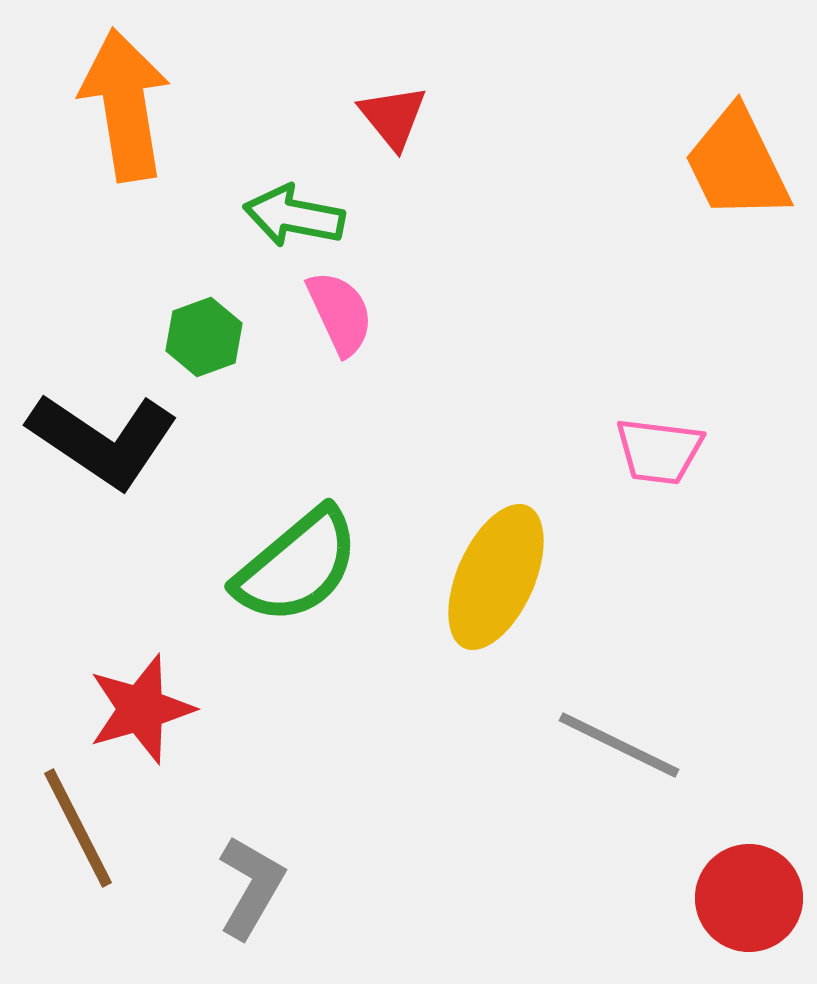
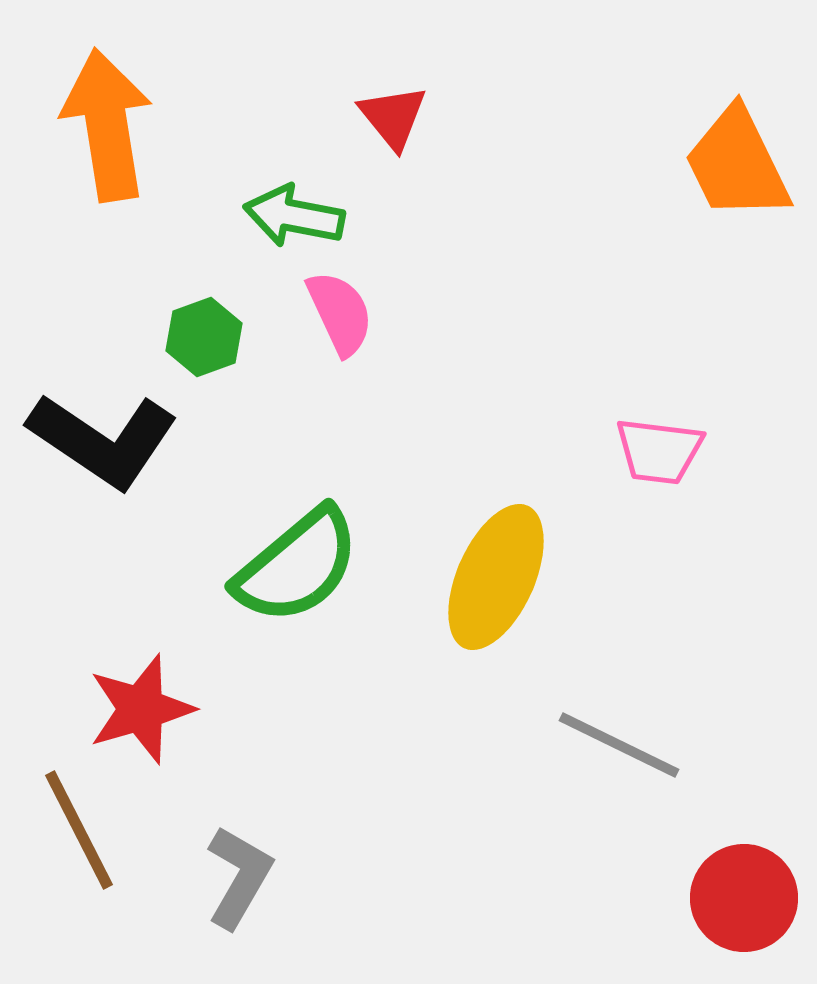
orange arrow: moved 18 px left, 20 px down
brown line: moved 1 px right, 2 px down
gray L-shape: moved 12 px left, 10 px up
red circle: moved 5 px left
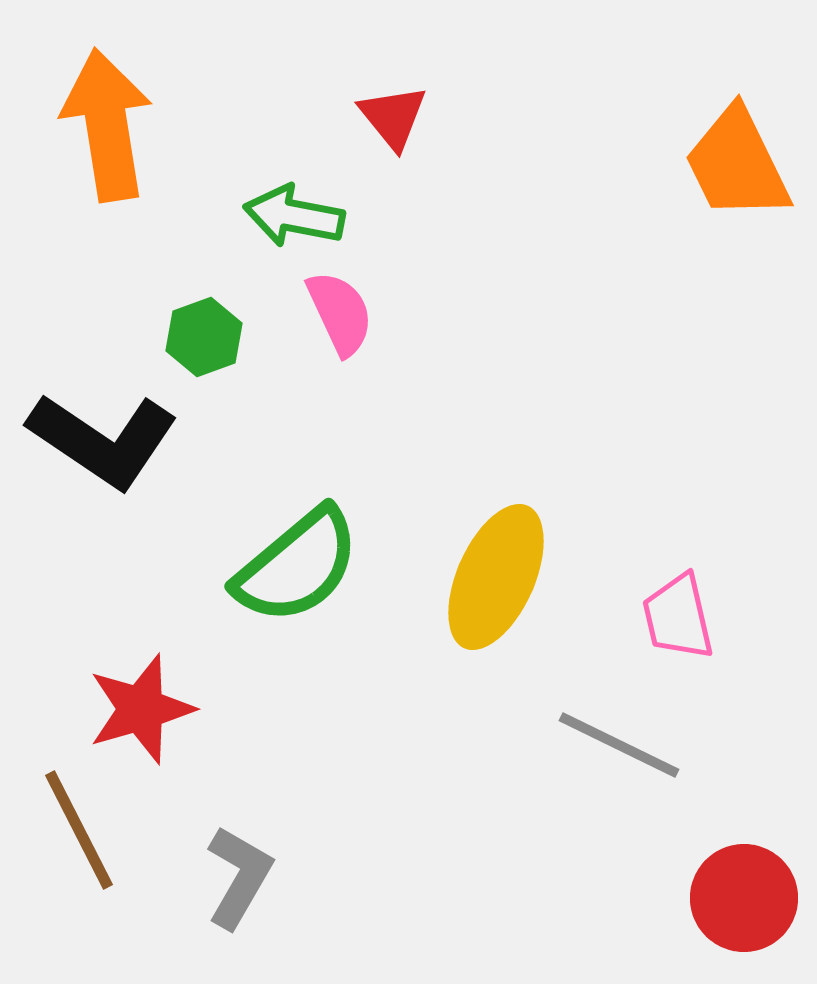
pink trapezoid: moved 19 px right, 166 px down; rotated 70 degrees clockwise
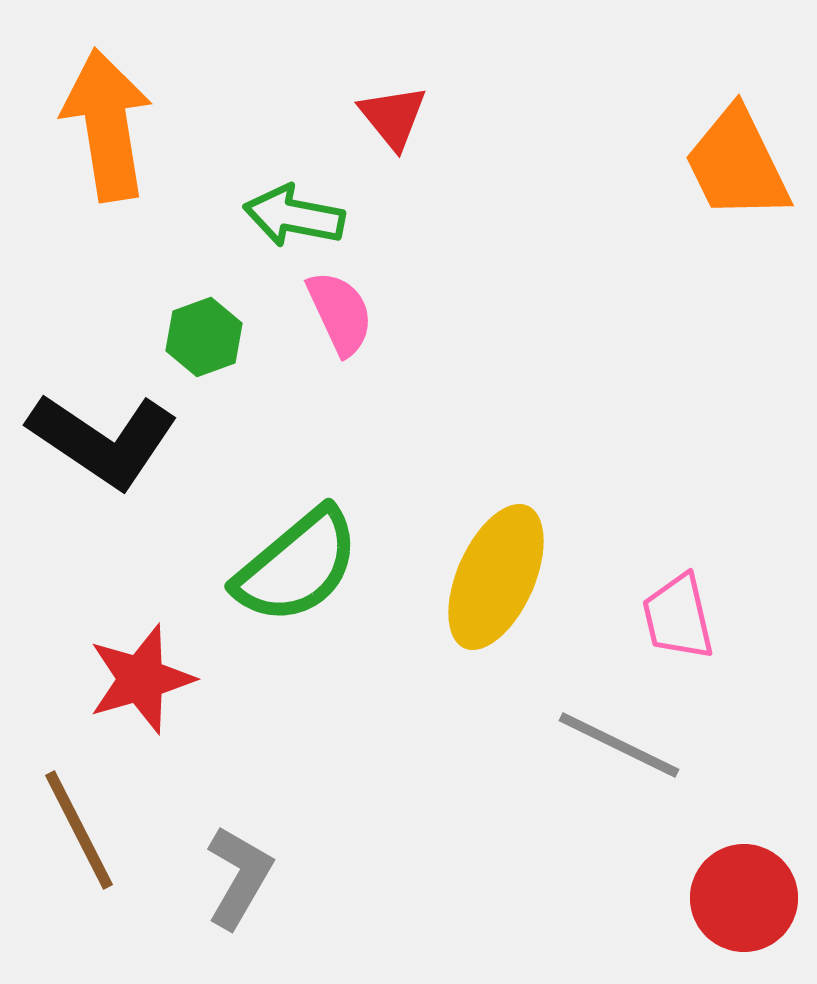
red star: moved 30 px up
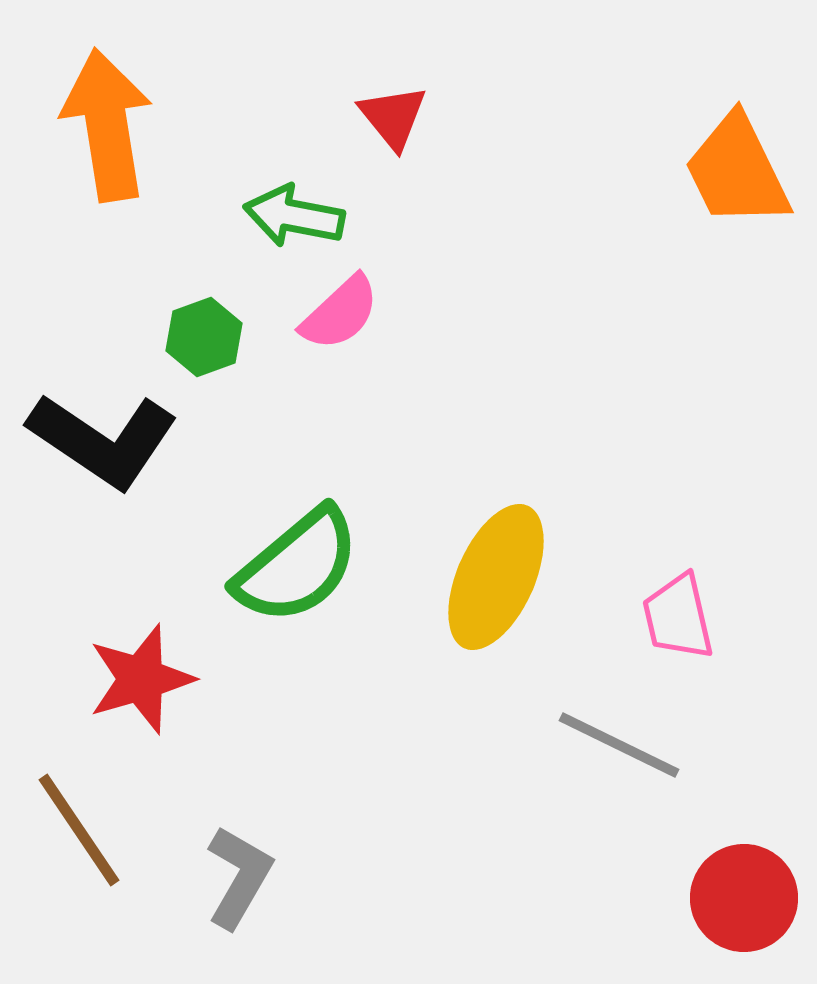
orange trapezoid: moved 7 px down
pink semicircle: rotated 72 degrees clockwise
brown line: rotated 7 degrees counterclockwise
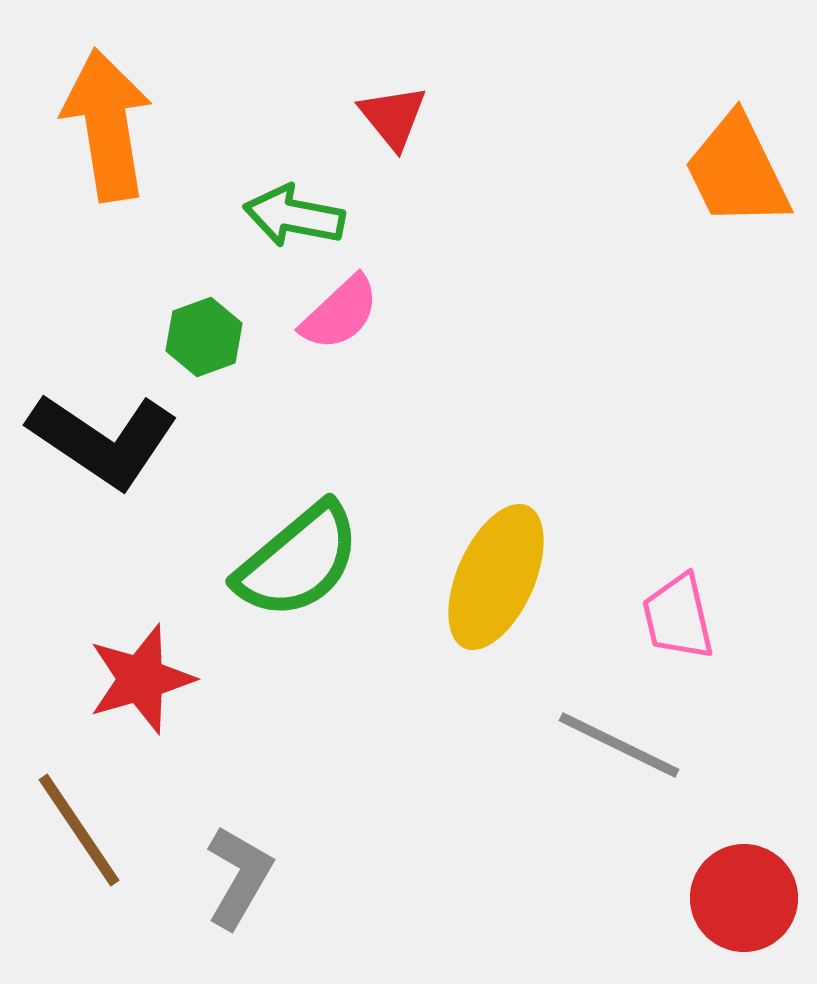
green semicircle: moved 1 px right, 5 px up
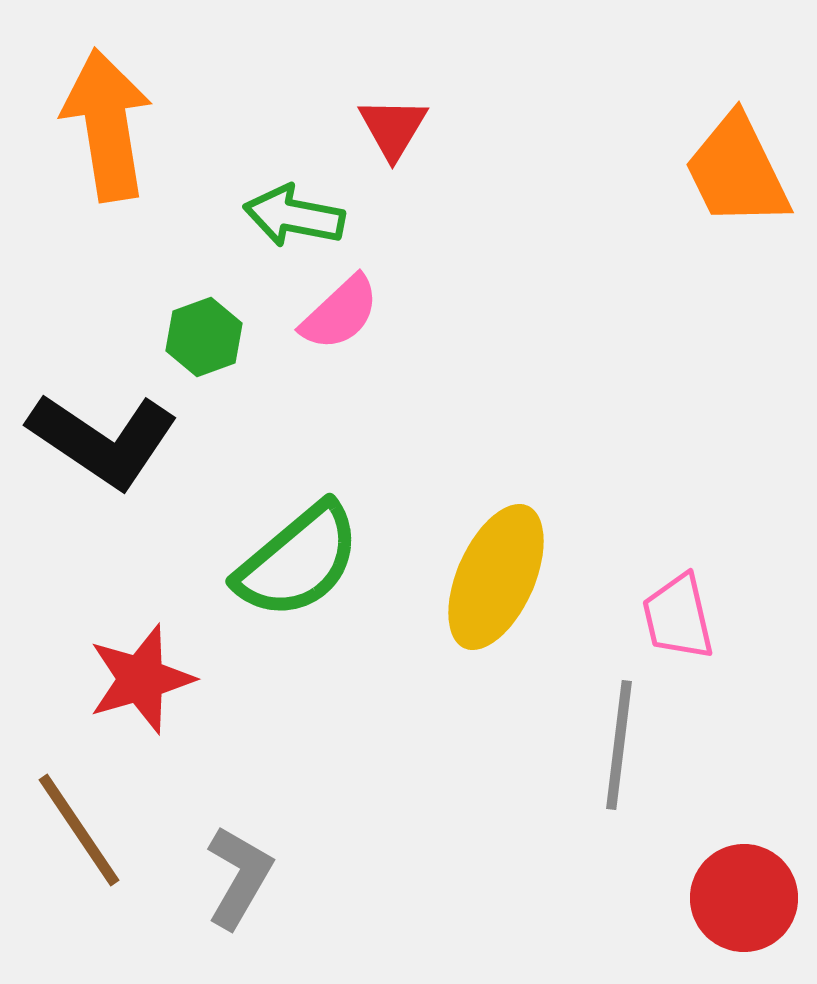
red triangle: moved 11 px down; rotated 10 degrees clockwise
gray line: rotated 71 degrees clockwise
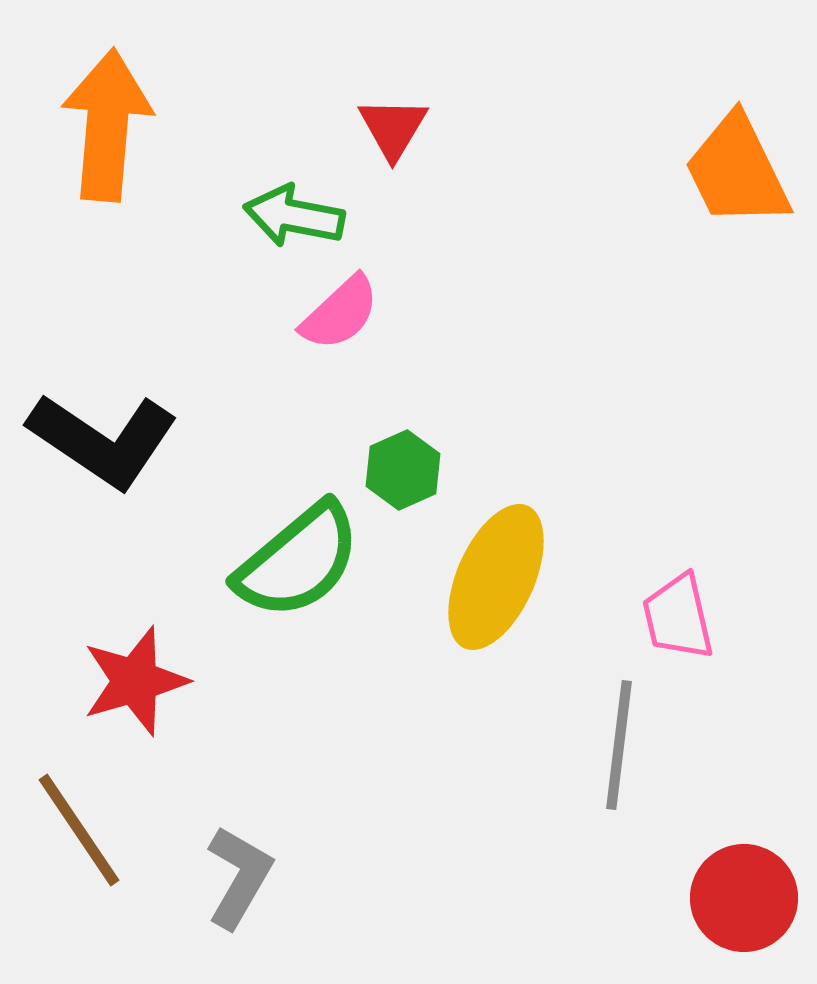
orange arrow: rotated 14 degrees clockwise
green hexagon: moved 199 px right, 133 px down; rotated 4 degrees counterclockwise
red star: moved 6 px left, 2 px down
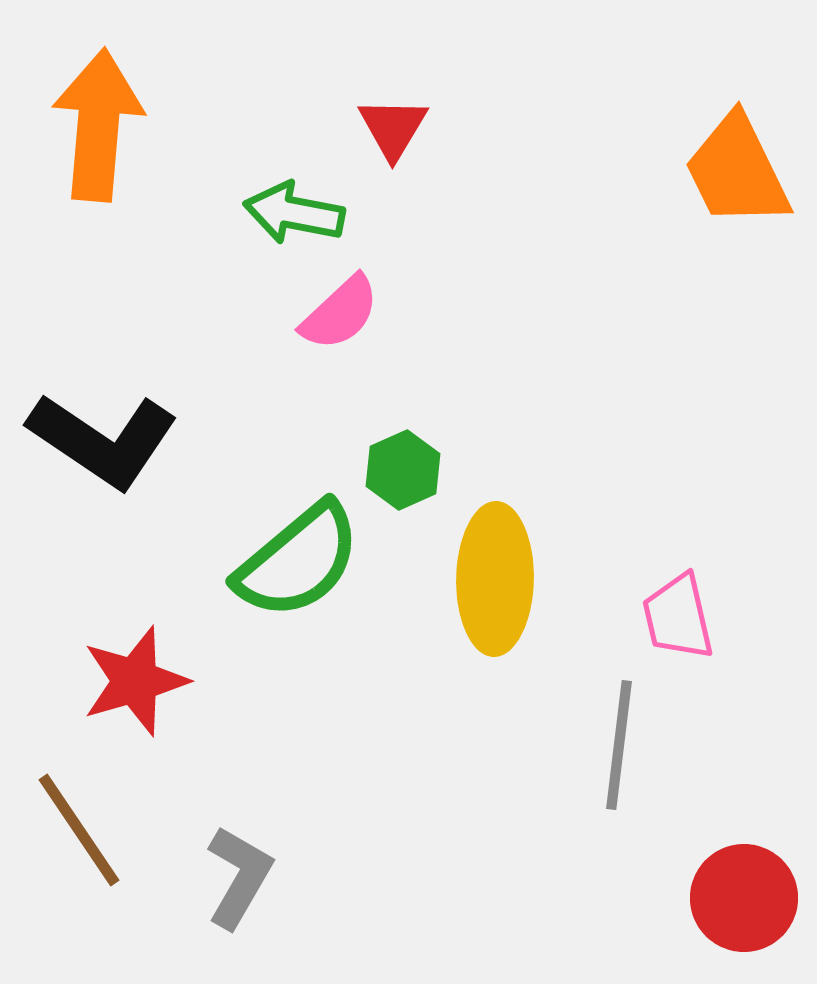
orange arrow: moved 9 px left
green arrow: moved 3 px up
yellow ellipse: moved 1 px left, 2 px down; rotated 23 degrees counterclockwise
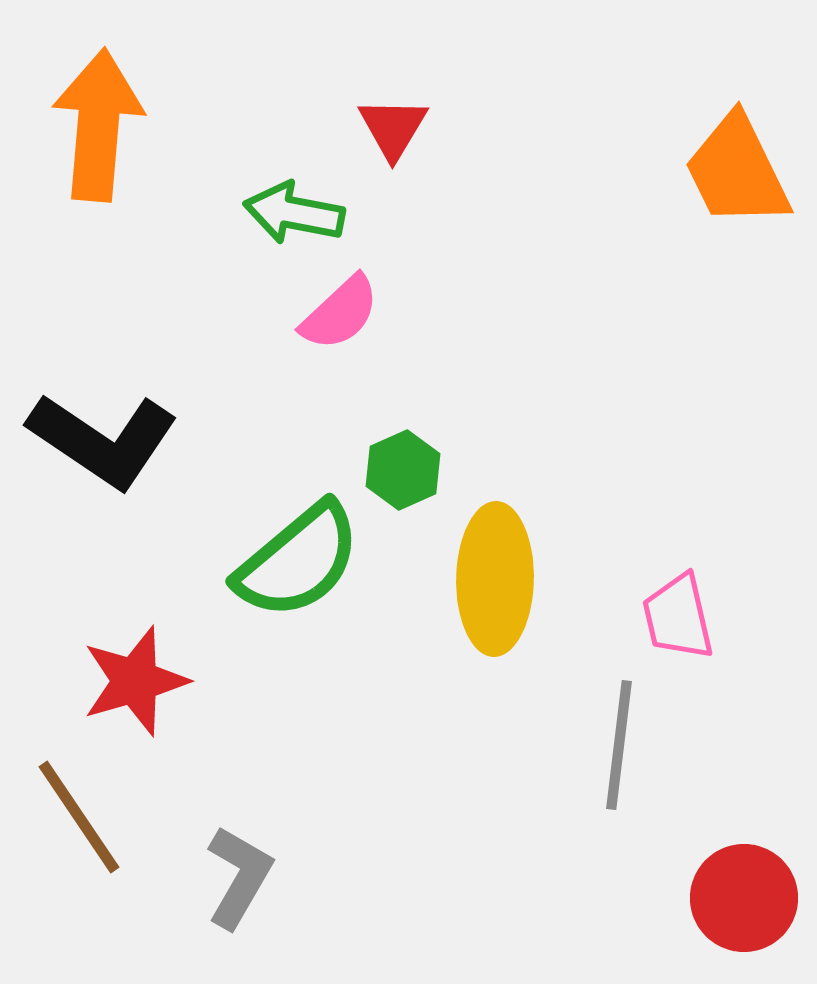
brown line: moved 13 px up
